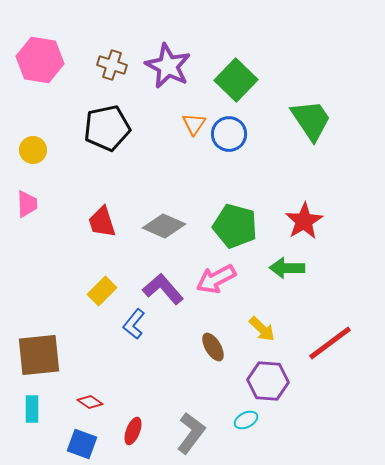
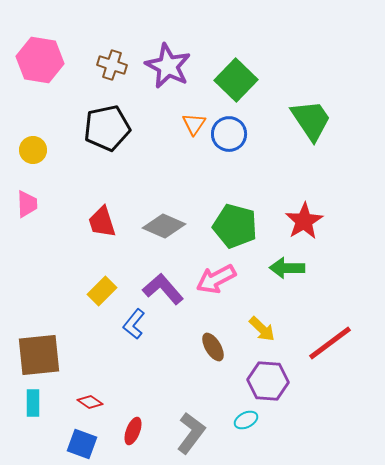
cyan rectangle: moved 1 px right, 6 px up
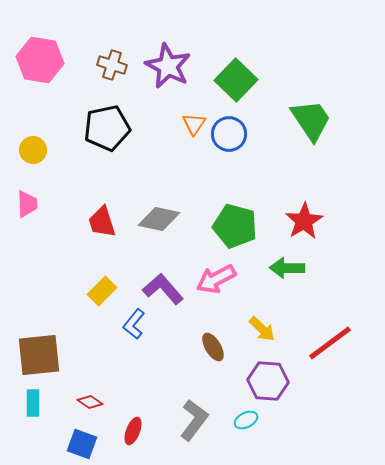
gray diamond: moved 5 px left, 7 px up; rotated 12 degrees counterclockwise
gray L-shape: moved 3 px right, 13 px up
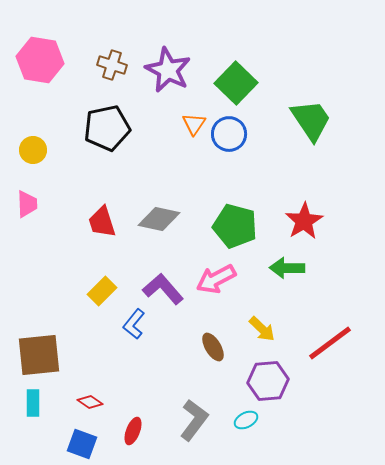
purple star: moved 4 px down
green square: moved 3 px down
purple hexagon: rotated 9 degrees counterclockwise
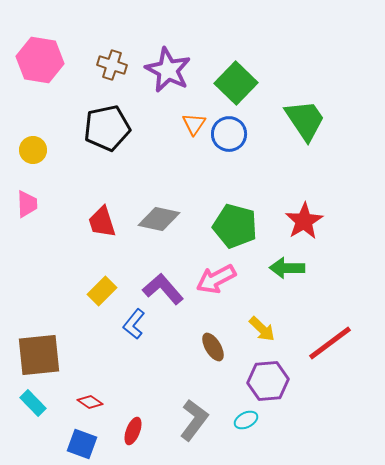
green trapezoid: moved 6 px left
cyan rectangle: rotated 44 degrees counterclockwise
